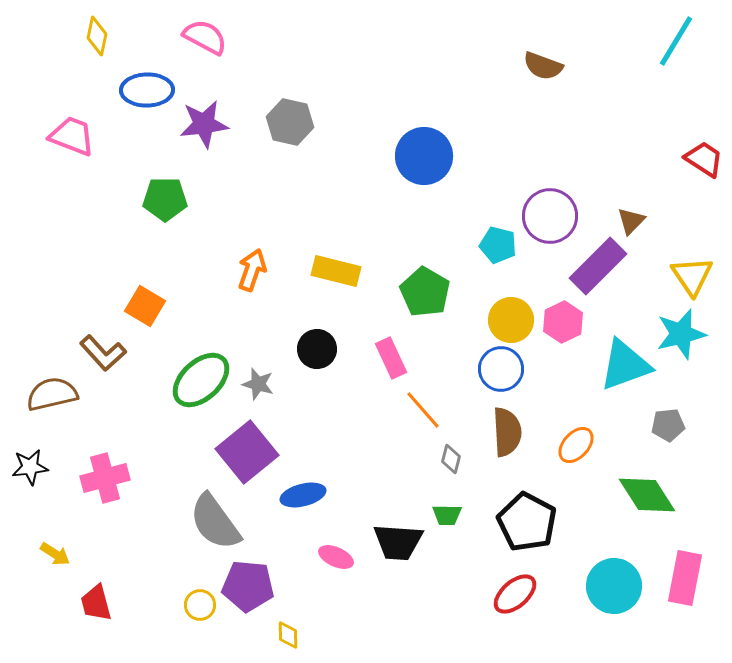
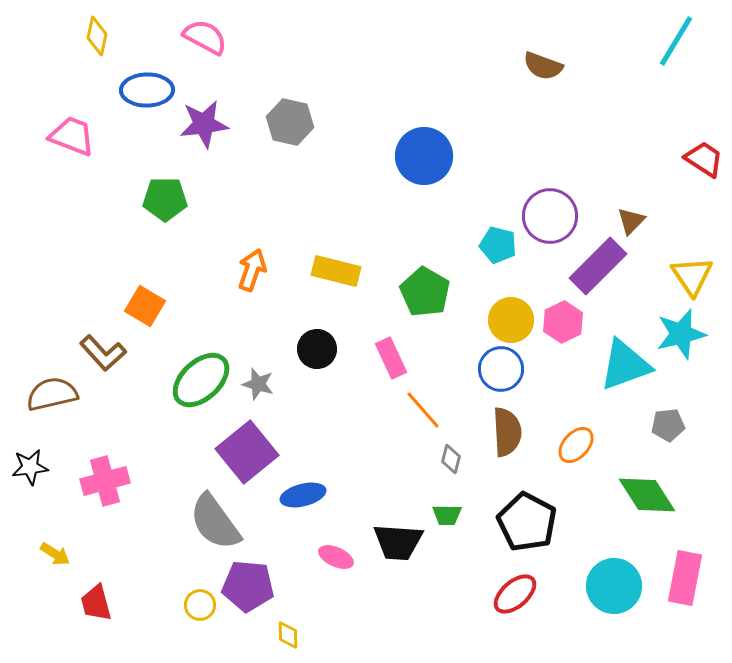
pink cross at (105, 478): moved 3 px down
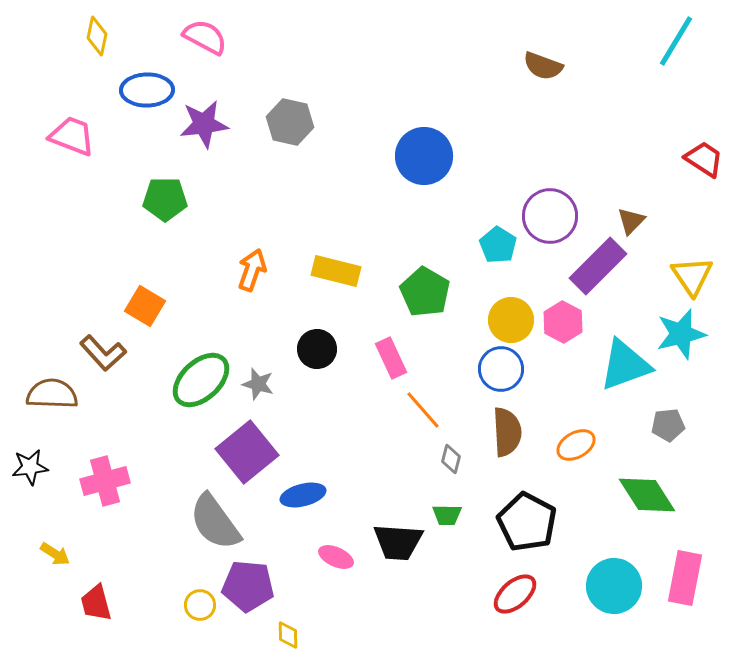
cyan pentagon at (498, 245): rotated 18 degrees clockwise
pink hexagon at (563, 322): rotated 6 degrees counterclockwise
brown semicircle at (52, 394): rotated 15 degrees clockwise
orange ellipse at (576, 445): rotated 18 degrees clockwise
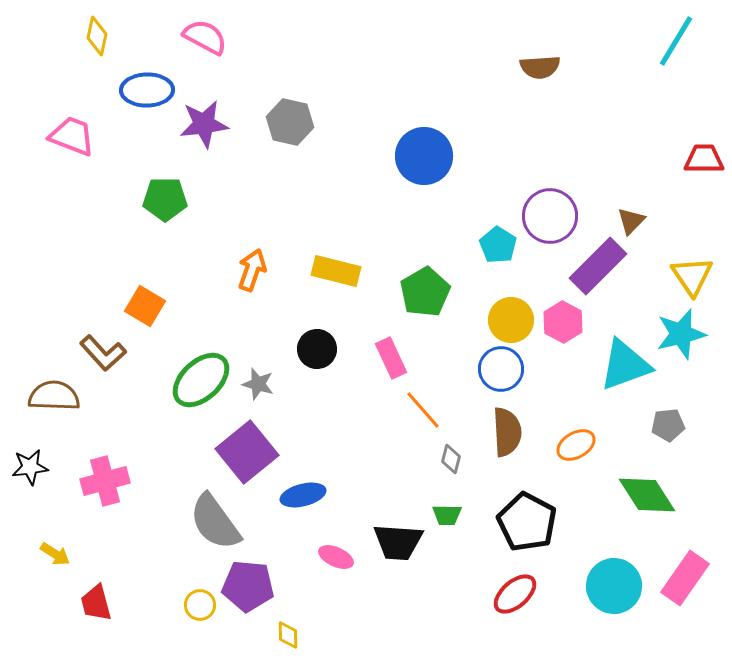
brown semicircle at (543, 66): moved 3 px left, 1 px down; rotated 24 degrees counterclockwise
red trapezoid at (704, 159): rotated 33 degrees counterclockwise
green pentagon at (425, 292): rotated 12 degrees clockwise
brown semicircle at (52, 394): moved 2 px right, 2 px down
pink rectangle at (685, 578): rotated 24 degrees clockwise
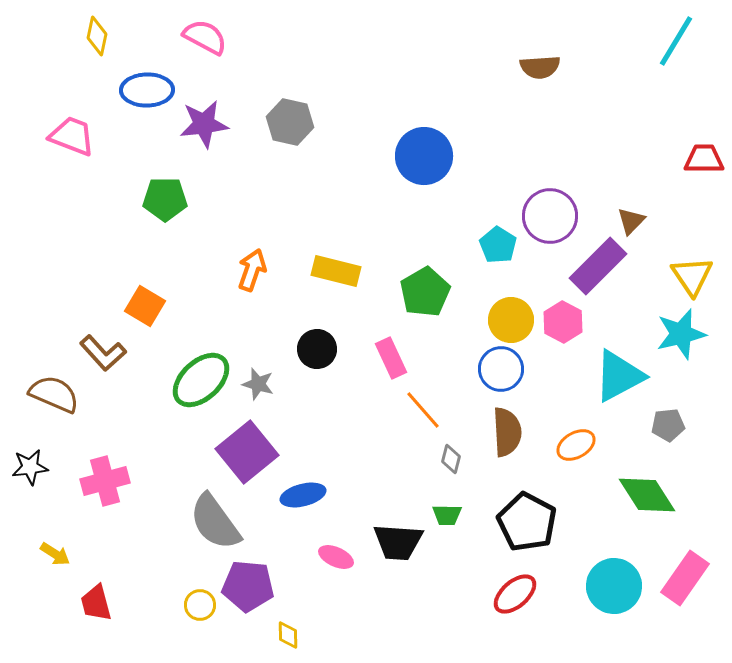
cyan triangle at (625, 365): moved 6 px left, 11 px down; rotated 8 degrees counterclockwise
brown semicircle at (54, 396): moved 2 px up; rotated 21 degrees clockwise
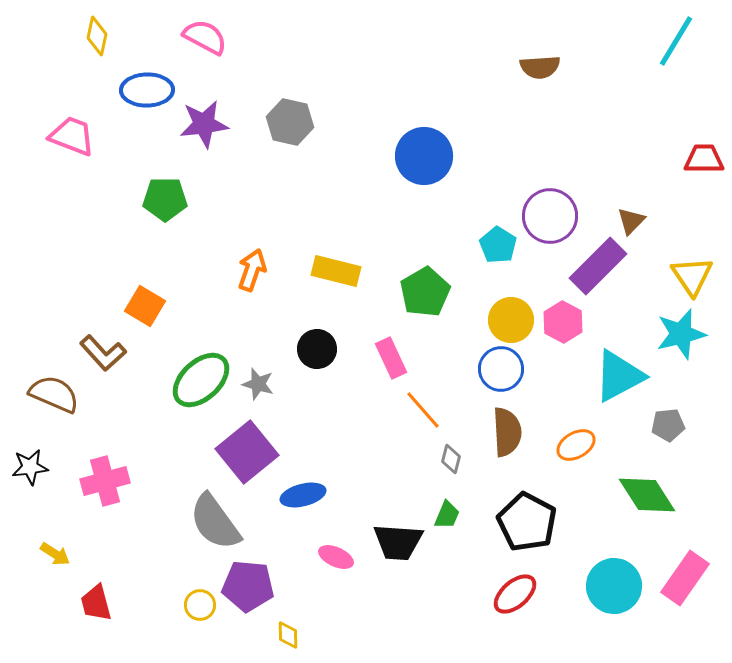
green trapezoid at (447, 515): rotated 68 degrees counterclockwise
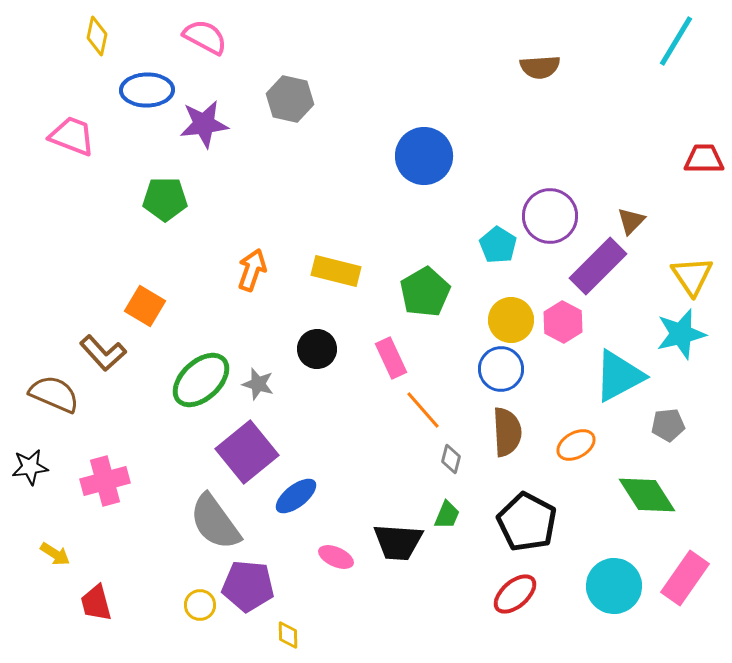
gray hexagon at (290, 122): moved 23 px up
blue ellipse at (303, 495): moved 7 px left, 1 px down; rotated 24 degrees counterclockwise
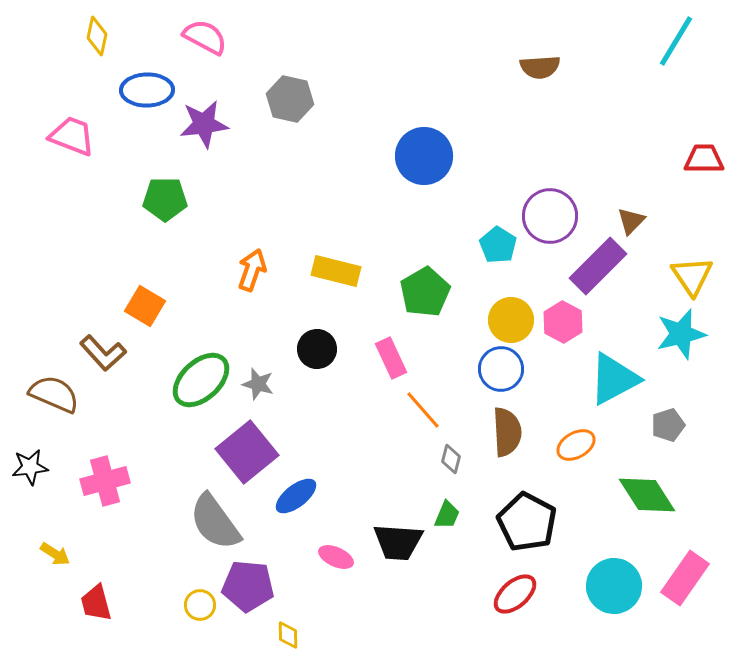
cyan triangle at (619, 376): moved 5 px left, 3 px down
gray pentagon at (668, 425): rotated 12 degrees counterclockwise
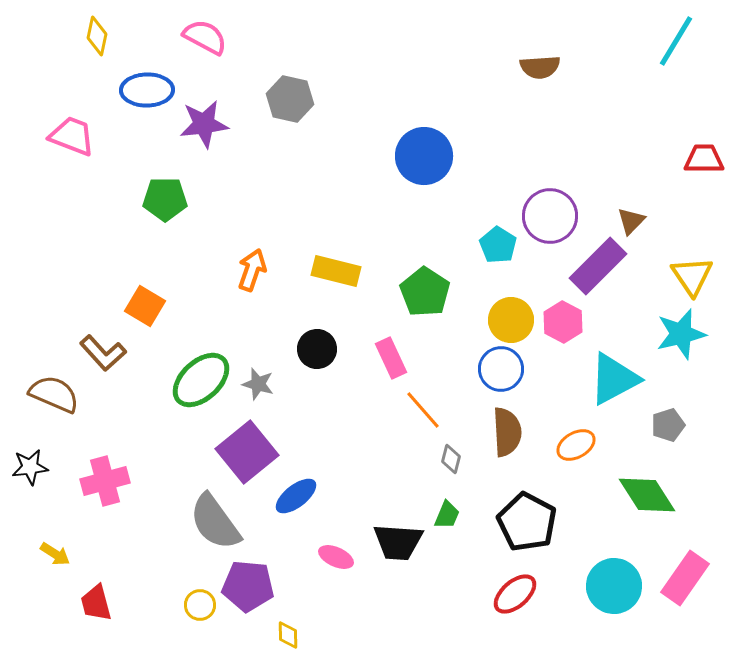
green pentagon at (425, 292): rotated 9 degrees counterclockwise
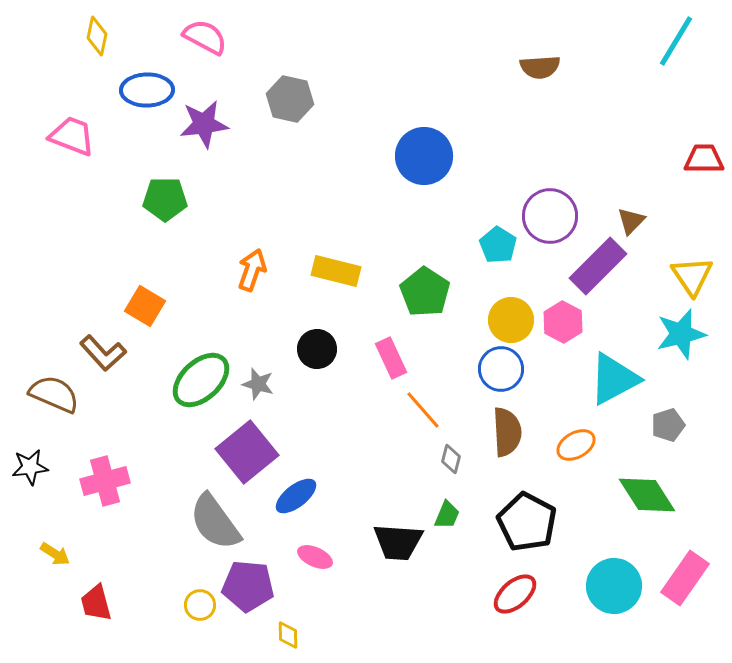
pink ellipse at (336, 557): moved 21 px left
